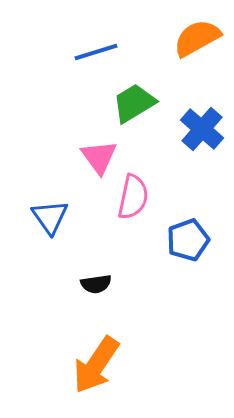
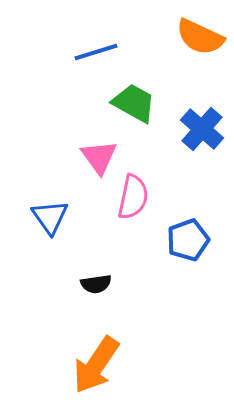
orange semicircle: moved 3 px right, 1 px up; rotated 126 degrees counterclockwise
green trapezoid: rotated 60 degrees clockwise
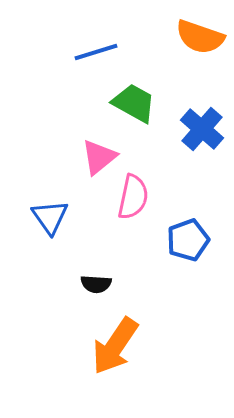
orange semicircle: rotated 6 degrees counterclockwise
pink triangle: rotated 27 degrees clockwise
black semicircle: rotated 12 degrees clockwise
orange arrow: moved 19 px right, 19 px up
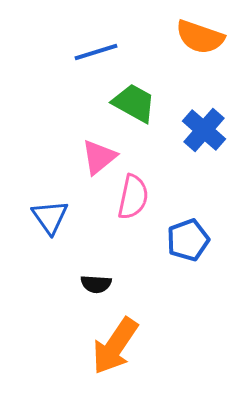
blue cross: moved 2 px right, 1 px down
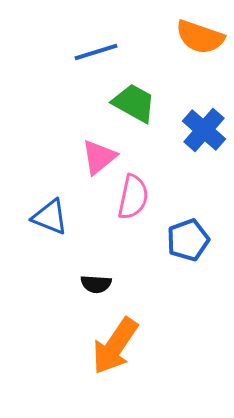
blue triangle: rotated 33 degrees counterclockwise
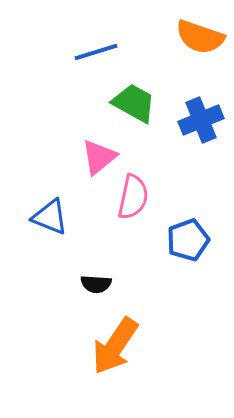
blue cross: moved 3 px left, 10 px up; rotated 27 degrees clockwise
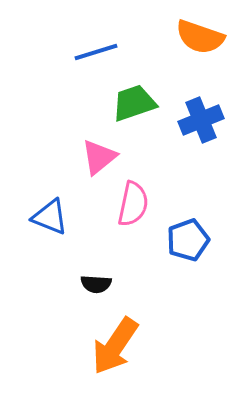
green trapezoid: rotated 48 degrees counterclockwise
pink semicircle: moved 7 px down
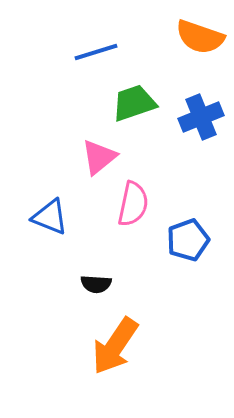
blue cross: moved 3 px up
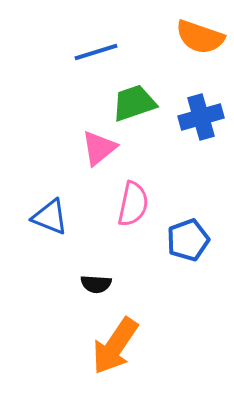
blue cross: rotated 6 degrees clockwise
pink triangle: moved 9 px up
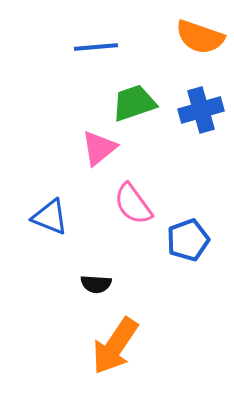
blue line: moved 5 px up; rotated 12 degrees clockwise
blue cross: moved 7 px up
pink semicircle: rotated 132 degrees clockwise
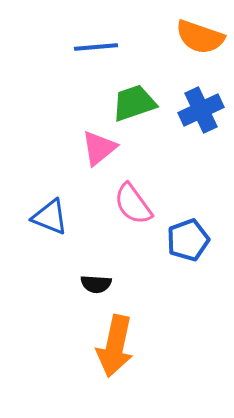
blue cross: rotated 9 degrees counterclockwise
orange arrow: rotated 22 degrees counterclockwise
